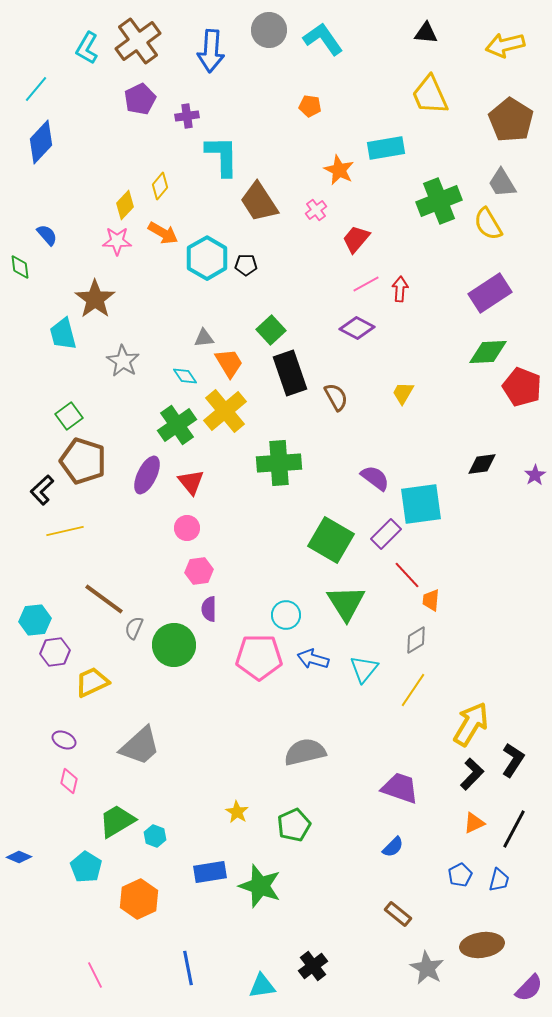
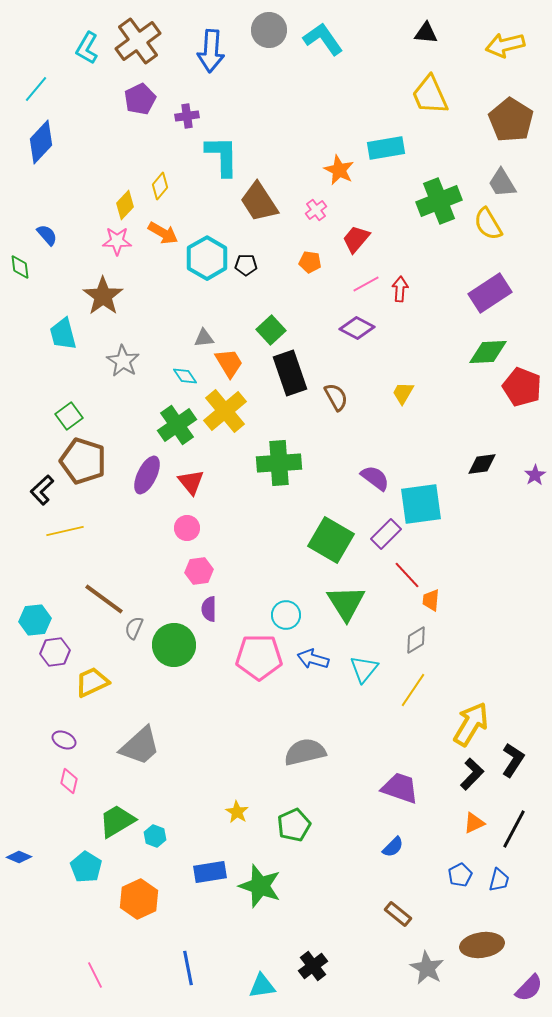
orange pentagon at (310, 106): moved 156 px down
brown star at (95, 299): moved 8 px right, 3 px up
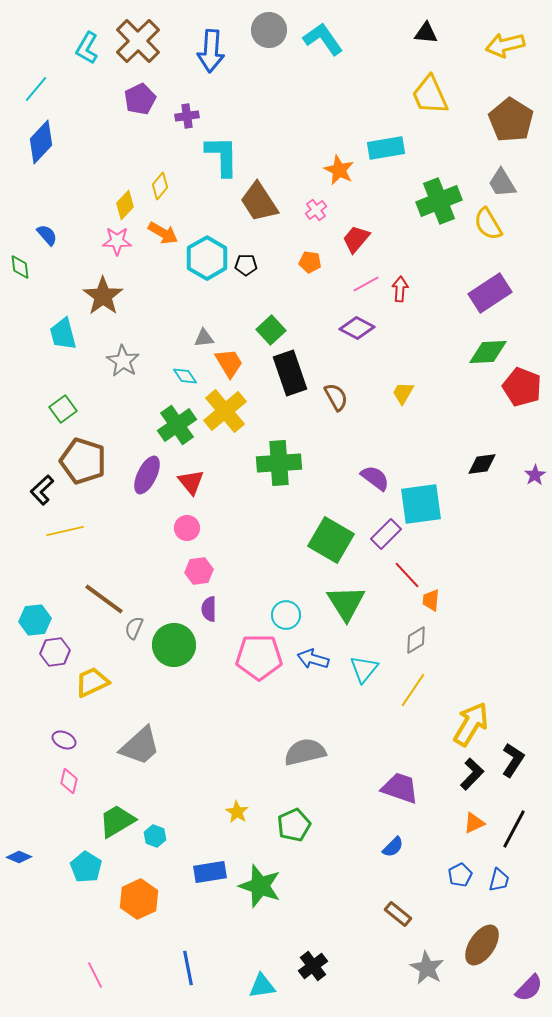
brown cross at (138, 41): rotated 9 degrees counterclockwise
green square at (69, 416): moved 6 px left, 7 px up
brown ellipse at (482, 945): rotated 48 degrees counterclockwise
